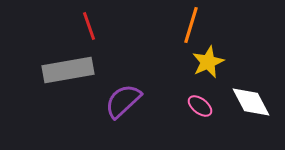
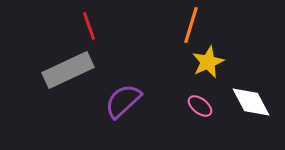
gray rectangle: rotated 15 degrees counterclockwise
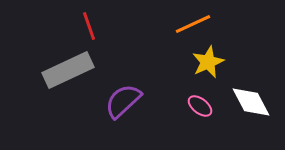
orange line: moved 2 px right, 1 px up; rotated 48 degrees clockwise
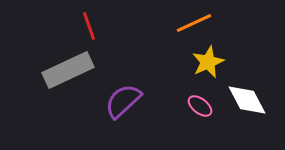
orange line: moved 1 px right, 1 px up
white diamond: moved 4 px left, 2 px up
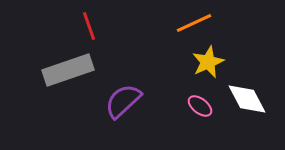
gray rectangle: rotated 6 degrees clockwise
white diamond: moved 1 px up
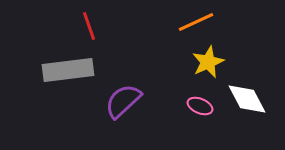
orange line: moved 2 px right, 1 px up
gray rectangle: rotated 12 degrees clockwise
pink ellipse: rotated 15 degrees counterclockwise
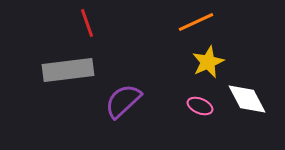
red line: moved 2 px left, 3 px up
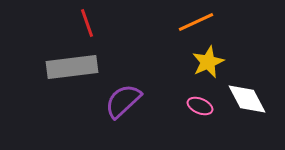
gray rectangle: moved 4 px right, 3 px up
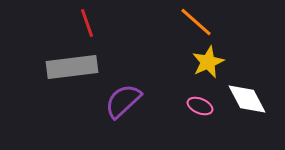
orange line: rotated 66 degrees clockwise
